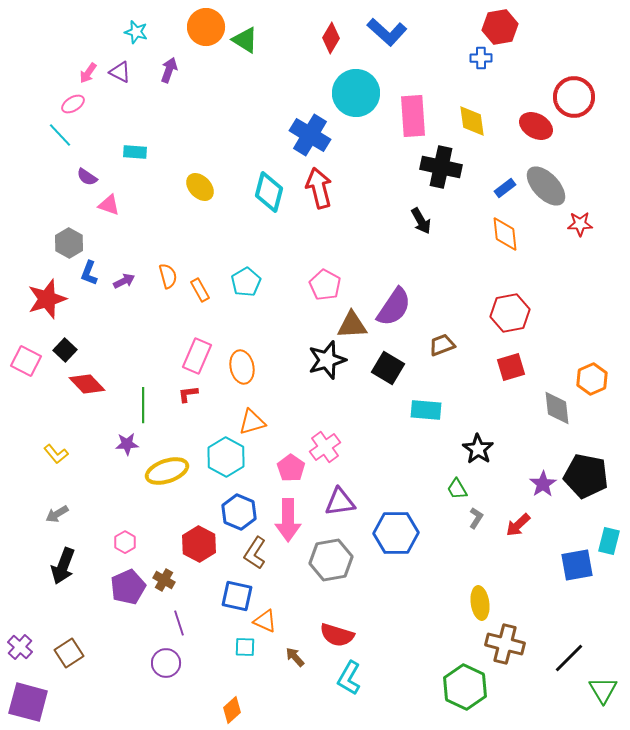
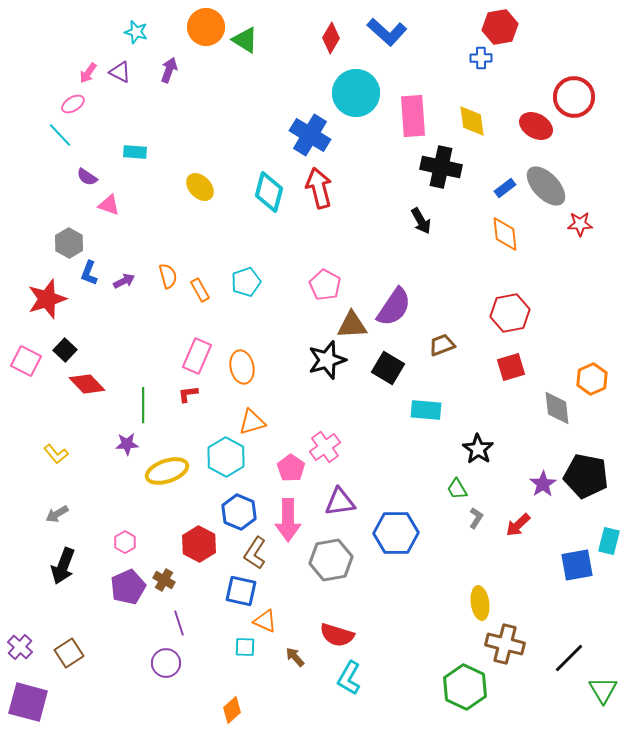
cyan pentagon at (246, 282): rotated 12 degrees clockwise
blue square at (237, 596): moved 4 px right, 5 px up
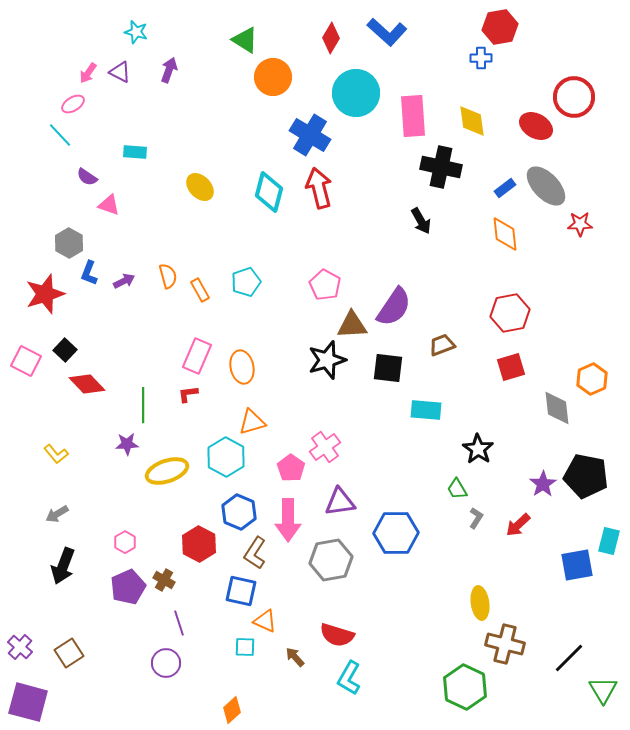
orange circle at (206, 27): moved 67 px right, 50 px down
red star at (47, 299): moved 2 px left, 5 px up
black square at (388, 368): rotated 24 degrees counterclockwise
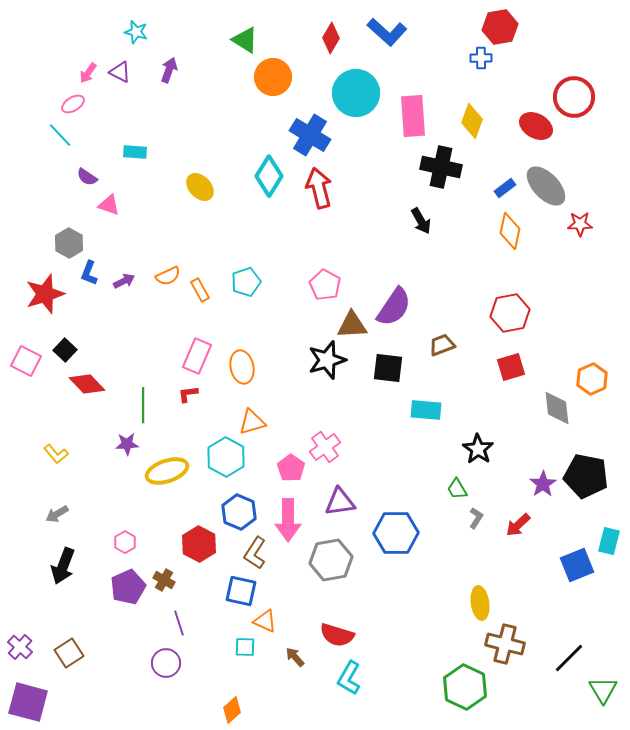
yellow diamond at (472, 121): rotated 28 degrees clockwise
cyan diamond at (269, 192): moved 16 px up; rotated 18 degrees clockwise
orange diamond at (505, 234): moved 5 px right, 3 px up; rotated 18 degrees clockwise
orange semicircle at (168, 276): rotated 80 degrees clockwise
blue square at (577, 565): rotated 12 degrees counterclockwise
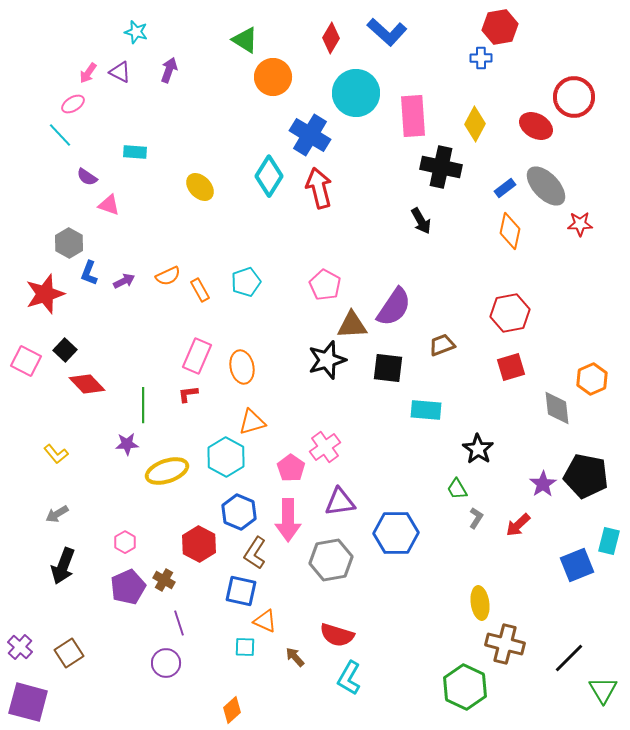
yellow diamond at (472, 121): moved 3 px right, 3 px down; rotated 8 degrees clockwise
